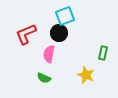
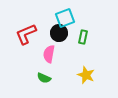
cyan square: moved 2 px down
green rectangle: moved 20 px left, 16 px up
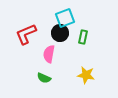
black circle: moved 1 px right
yellow star: rotated 12 degrees counterclockwise
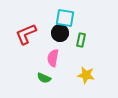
cyan square: rotated 30 degrees clockwise
green rectangle: moved 2 px left, 3 px down
pink semicircle: moved 4 px right, 4 px down
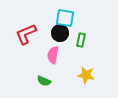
pink semicircle: moved 3 px up
green semicircle: moved 3 px down
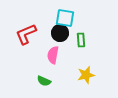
green rectangle: rotated 16 degrees counterclockwise
yellow star: rotated 24 degrees counterclockwise
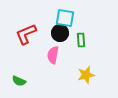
green semicircle: moved 25 px left
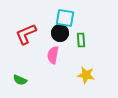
yellow star: rotated 24 degrees clockwise
green semicircle: moved 1 px right, 1 px up
